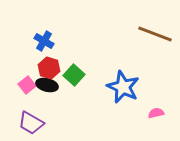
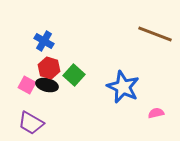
pink square: rotated 24 degrees counterclockwise
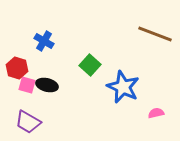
red hexagon: moved 32 px left
green square: moved 16 px right, 10 px up
pink square: rotated 12 degrees counterclockwise
purple trapezoid: moved 3 px left, 1 px up
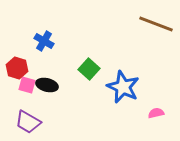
brown line: moved 1 px right, 10 px up
green square: moved 1 px left, 4 px down
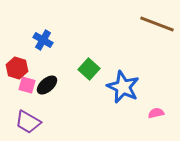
brown line: moved 1 px right
blue cross: moved 1 px left, 1 px up
black ellipse: rotated 55 degrees counterclockwise
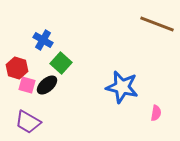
green square: moved 28 px left, 6 px up
blue star: moved 1 px left; rotated 12 degrees counterclockwise
pink semicircle: rotated 112 degrees clockwise
